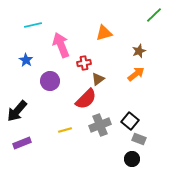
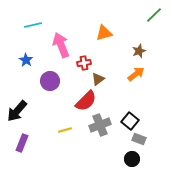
red semicircle: moved 2 px down
purple rectangle: rotated 48 degrees counterclockwise
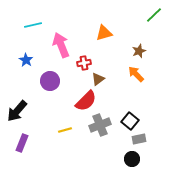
orange arrow: rotated 96 degrees counterclockwise
gray rectangle: rotated 32 degrees counterclockwise
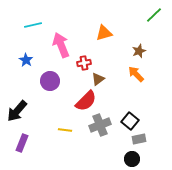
yellow line: rotated 24 degrees clockwise
